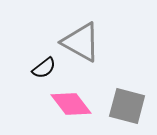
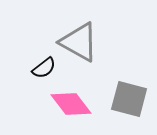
gray triangle: moved 2 px left
gray square: moved 2 px right, 7 px up
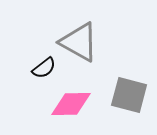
gray square: moved 4 px up
pink diamond: rotated 54 degrees counterclockwise
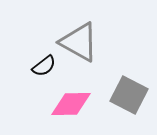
black semicircle: moved 2 px up
gray square: rotated 12 degrees clockwise
